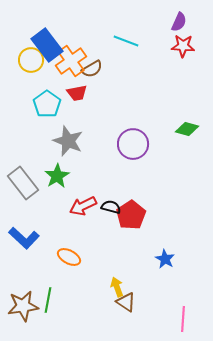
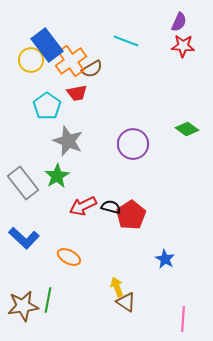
cyan pentagon: moved 2 px down
green diamond: rotated 20 degrees clockwise
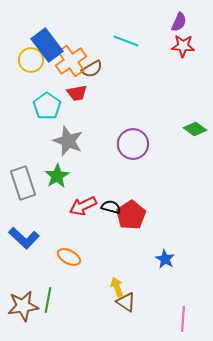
green diamond: moved 8 px right
gray rectangle: rotated 20 degrees clockwise
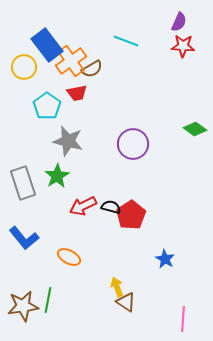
yellow circle: moved 7 px left, 7 px down
gray star: rotated 8 degrees counterclockwise
blue L-shape: rotated 8 degrees clockwise
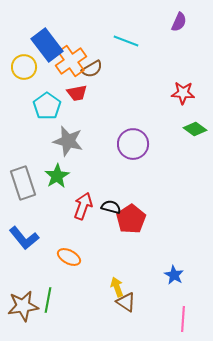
red star: moved 47 px down
red arrow: rotated 136 degrees clockwise
red pentagon: moved 4 px down
blue star: moved 9 px right, 16 px down
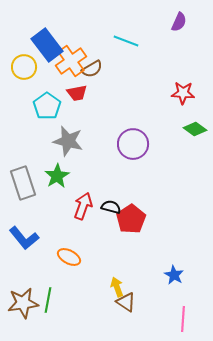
brown star: moved 3 px up
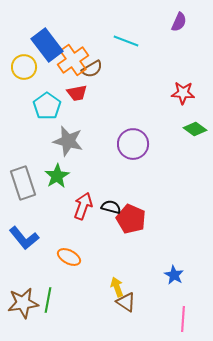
orange cross: moved 2 px right, 1 px up
red pentagon: rotated 16 degrees counterclockwise
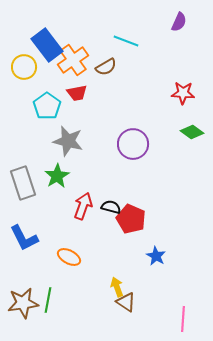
brown semicircle: moved 14 px right, 2 px up
green diamond: moved 3 px left, 3 px down
blue L-shape: rotated 12 degrees clockwise
blue star: moved 18 px left, 19 px up
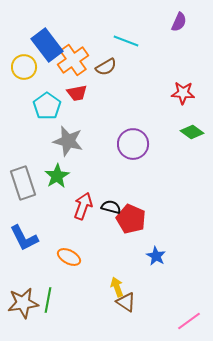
pink line: moved 6 px right, 2 px down; rotated 50 degrees clockwise
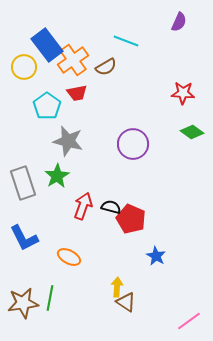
yellow arrow: rotated 24 degrees clockwise
green line: moved 2 px right, 2 px up
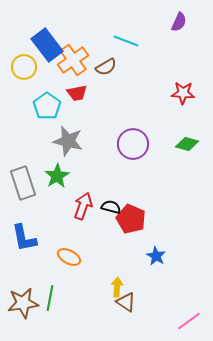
green diamond: moved 5 px left, 12 px down; rotated 20 degrees counterclockwise
blue L-shape: rotated 16 degrees clockwise
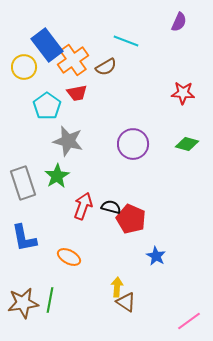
green line: moved 2 px down
